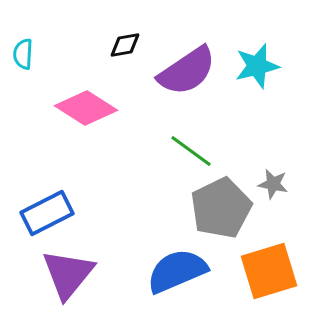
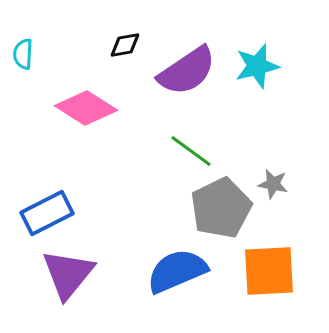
orange square: rotated 14 degrees clockwise
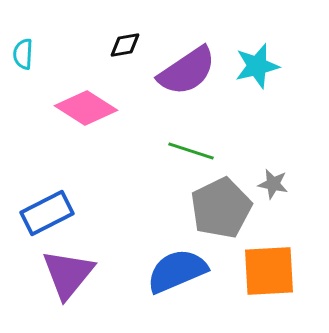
green line: rotated 18 degrees counterclockwise
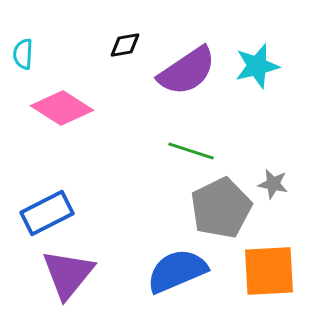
pink diamond: moved 24 px left
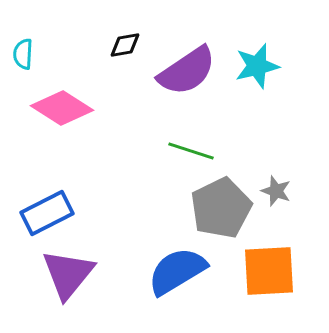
gray star: moved 3 px right, 7 px down; rotated 8 degrees clockwise
blue semicircle: rotated 8 degrees counterclockwise
